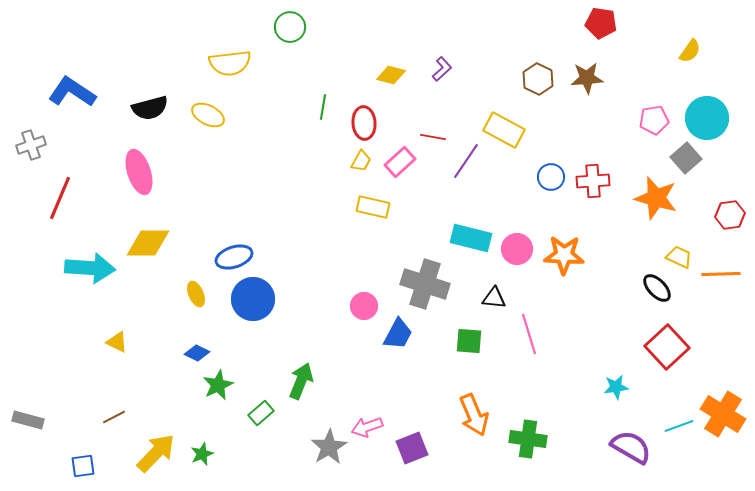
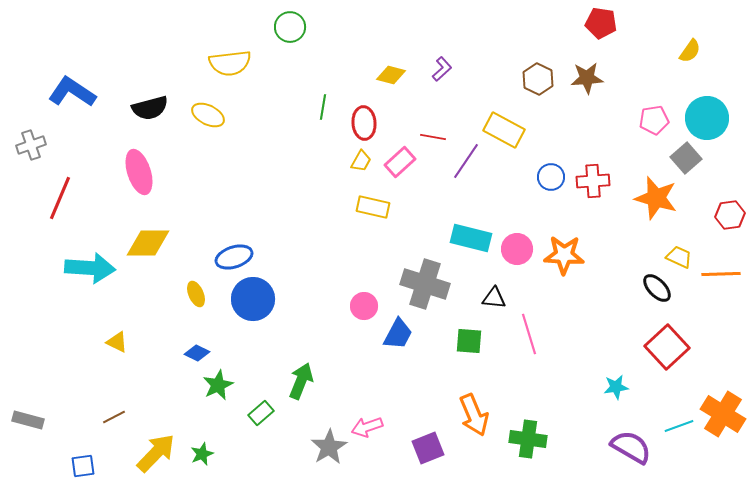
purple square at (412, 448): moved 16 px right
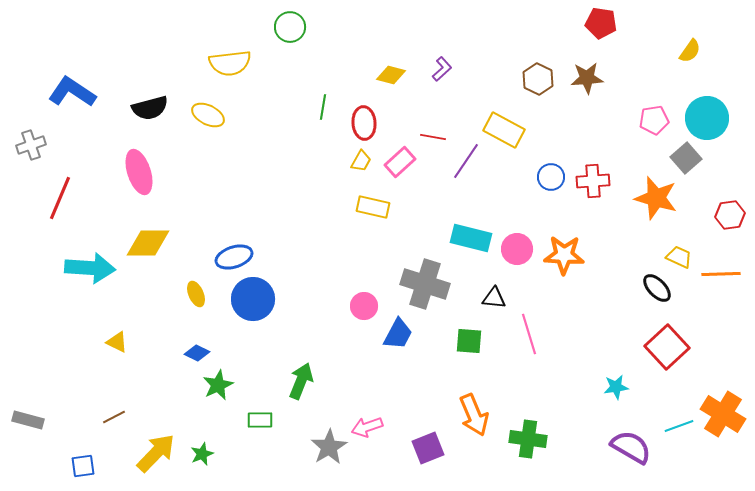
green rectangle at (261, 413): moved 1 px left, 7 px down; rotated 40 degrees clockwise
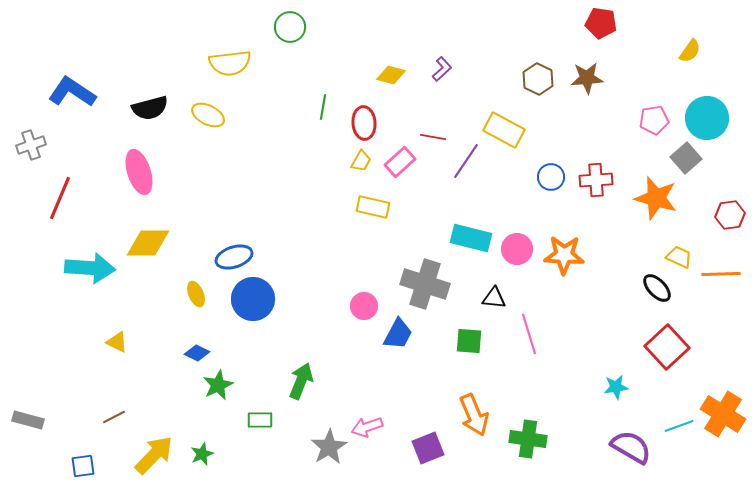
red cross at (593, 181): moved 3 px right, 1 px up
yellow arrow at (156, 453): moved 2 px left, 2 px down
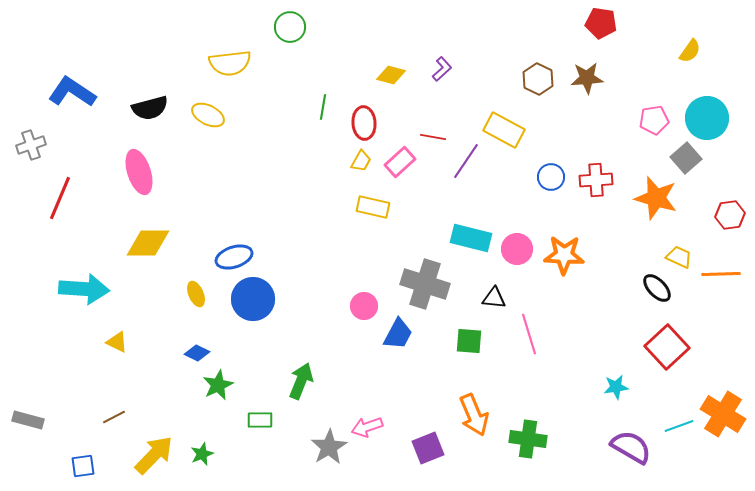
cyan arrow at (90, 268): moved 6 px left, 21 px down
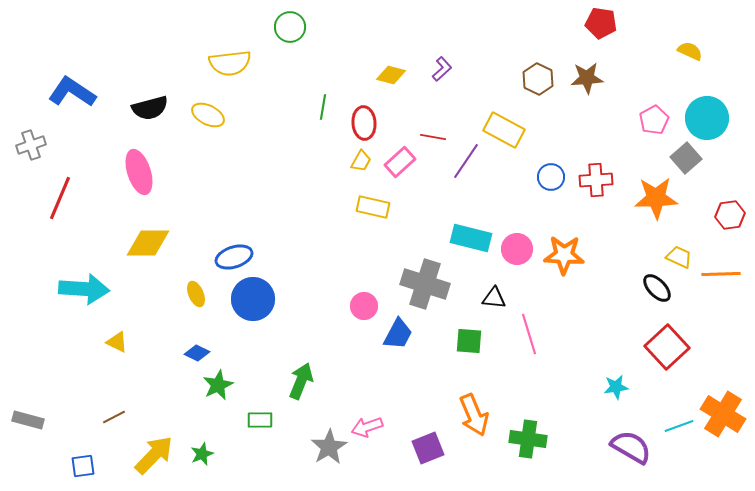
yellow semicircle at (690, 51): rotated 100 degrees counterclockwise
pink pentagon at (654, 120): rotated 20 degrees counterclockwise
orange star at (656, 198): rotated 18 degrees counterclockwise
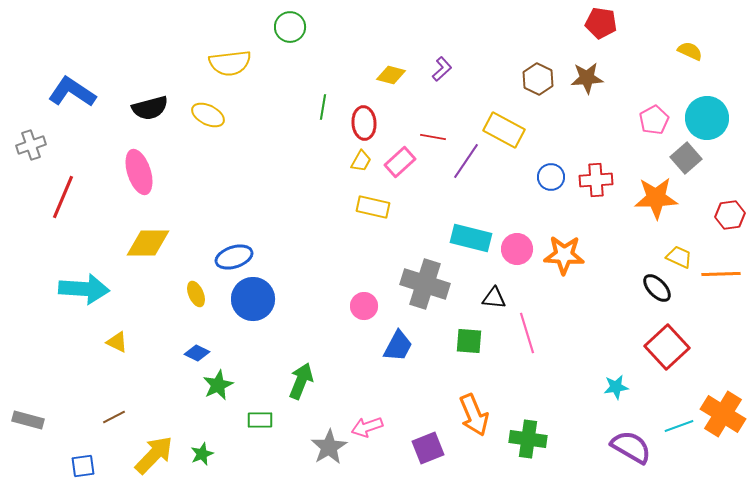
red line at (60, 198): moved 3 px right, 1 px up
blue trapezoid at (398, 334): moved 12 px down
pink line at (529, 334): moved 2 px left, 1 px up
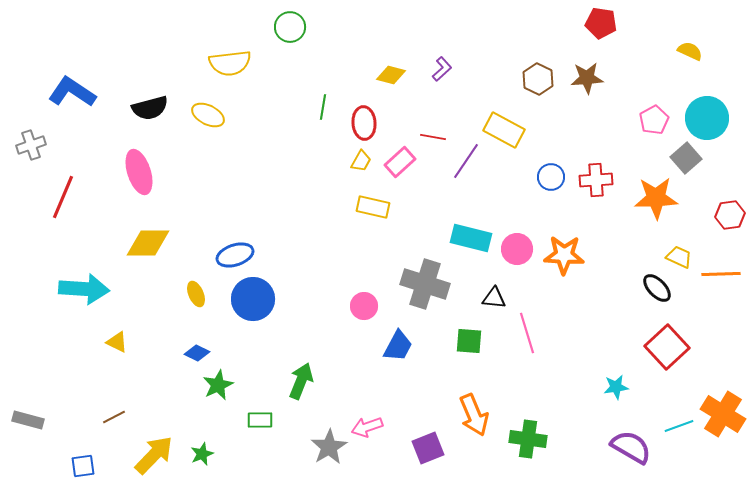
blue ellipse at (234, 257): moved 1 px right, 2 px up
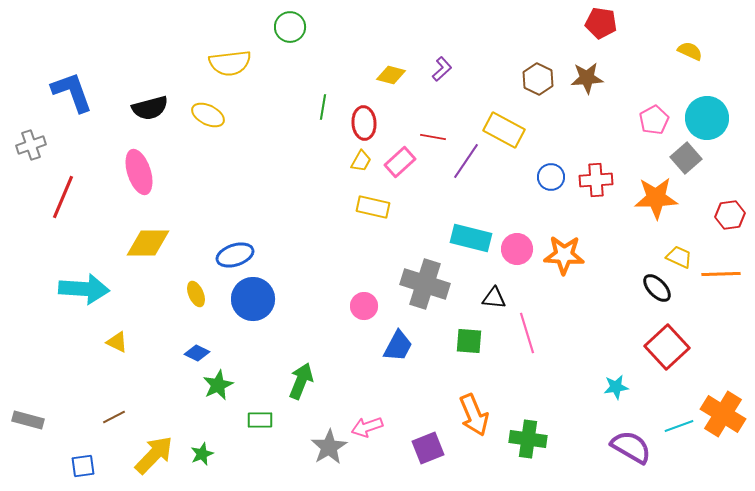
blue L-shape at (72, 92): rotated 36 degrees clockwise
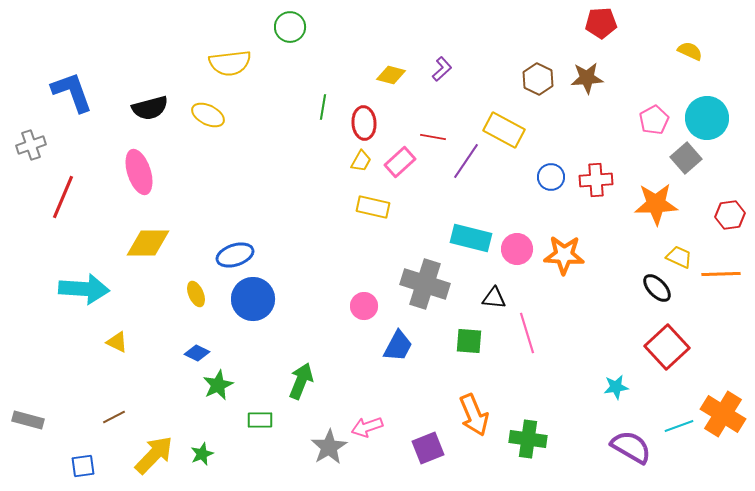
red pentagon at (601, 23): rotated 12 degrees counterclockwise
orange star at (656, 198): moved 6 px down
